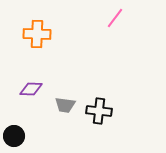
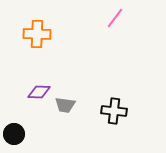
purple diamond: moved 8 px right, 3 px down
black cross: moved 15 px right
black circle: moved 2 px up
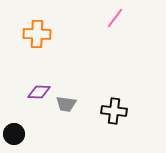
gray trapezoid: moved 1 px right, 1 px up
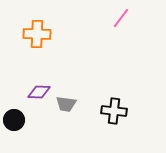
pink line: moved 6 px right
black circle: moved 14 px up
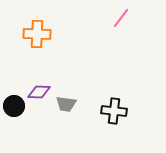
black circle: moved 14 px up
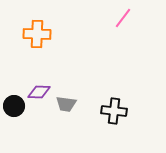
pink line: moved 2 px right
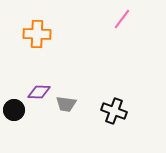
pink line: moved 1 px left, 1 px down
black circle: moved 4 px down
black cross: rotated 15 degrees clockwise
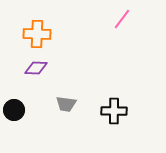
purple diamond: moved 3 px left, 24 px up
black cross: rotated 20 degrees counterclockwise
